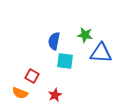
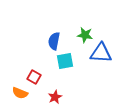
cyan square: rotated 18 degrees counterclockwise
red square: moved 2 px right, 1 px down
red star: moved 2 px down
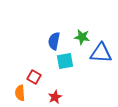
green star: moved 3 px left, 2 px down
orange semicircle: rotated 63 degrees clockwise
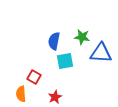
orange semicircle: moved 1 px right, 1 px down
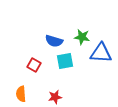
blue semicircle: rotated 84 degrees counterclockwise
red square: moved 12 px up
red star: rotated 16 degrees clockwise
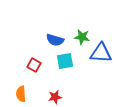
blue semicircle: moved 1 px right, 1 px up
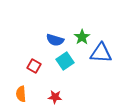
green star: rotated 28 degrees clockwise
cyan square: rotated 24 degrees counterclockwise
red square: moved 1 px down
red star: rotated 16 degrees clockwise
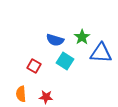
cyan square: rotated 24 degrees counterclockwise
red star: moved 9 px left
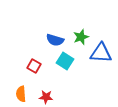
green star: moved 1 px left; rotated 14 degrees clockwise
